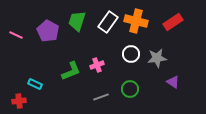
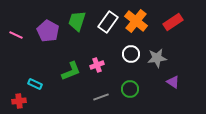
orange cross: rotated 25 degrees clockwise
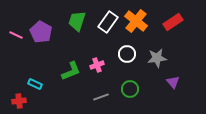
purple pentagon: moved 7 px left, 1 px down
white circle: moved 4 px left
purple triangle: rotated 16 degrees clockwise
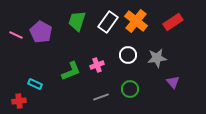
white circle: moved 1 px right, 1 px down
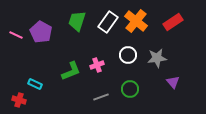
red cross: moved 1 px up; rotated 24 degrees clockwise
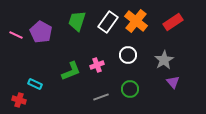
gray star: moved 7 px right, 2 px down; rotated 24 degrees counterclockwise
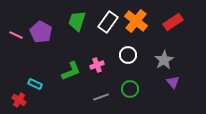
red cross: rotated 16 degrees clockwise
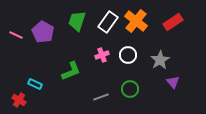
purple pentagon: moved 2 px right
gray star: moved 4 px left
pink cross: moved 5 px right, 10 px up
